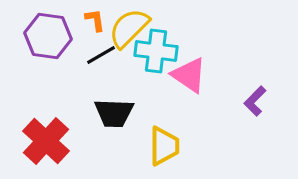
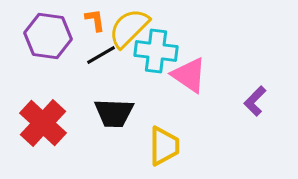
red cross: moved 3 px left, 18 px up
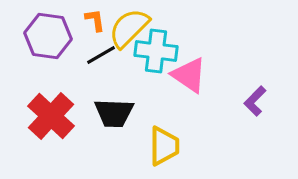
red cross: moved 8 px right, 7 px up
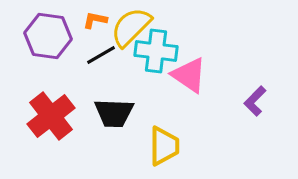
orange L-shape: rotated 70 degrees counterclockwise
yellow semicircle: moved 2 px right, 1 px up
red cross: rotated 9 degrees clockwise
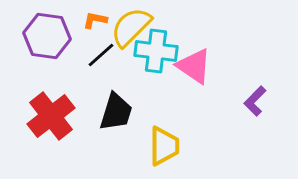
purple hexagon: moved 1 px left
black line: rotated 12 degrees counterclockwise
pink triangle: moved 5 px right, 9 px up
black trapezoid: moved 2 px right, 1 px up; rotated 75 degrees counterclockwise
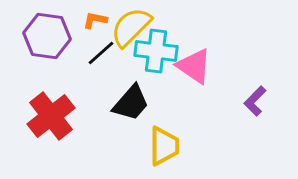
black line: moved 2 px up
black trapezoid: moved 15 px right, 9 px up; rotated 24 degrees clockwise
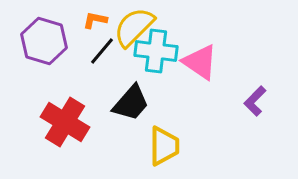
yellow semicircle: moved 3 px right
purple hexagon: moved 3 px left, 5 px down; rotated 9 degrees clockwise
black line: moved 1 px right, 2 px up; rotated 8 degrees counterclockwise
pink triangle: moved 6 px right, 4 px up
red cross: moved 14 px right, 6 px down; rotated 21 degrees counterclockwise
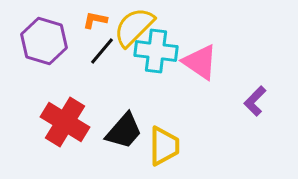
black trapezoid: moved 7 px left, 28 px down
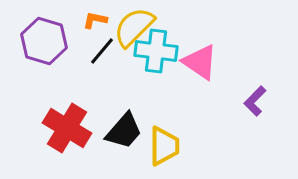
red cross: moved 2 px right, 6 px down
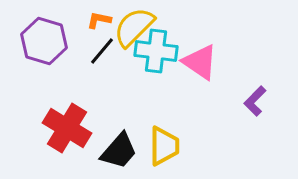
orange L-shape: moved 4 px right
black trapezoid: moved 5 px left, 20 px down
